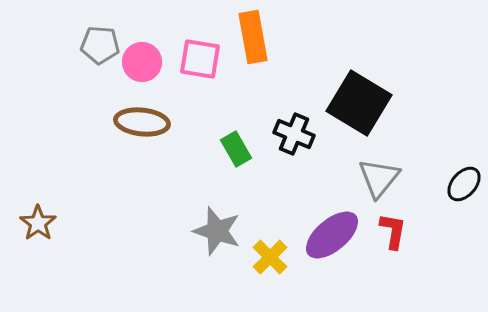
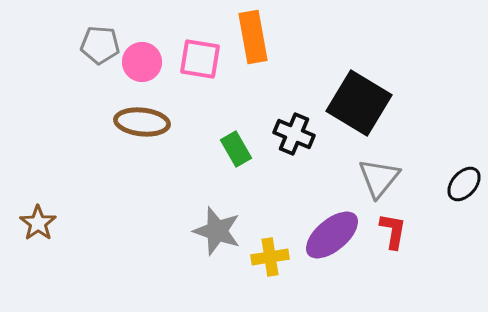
yellow cross: rotated 36 degrees clockwise
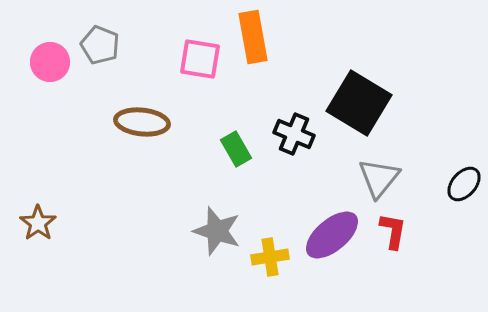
gray pentagon: rotated 18 degrees clockwise
pink circle: moved 92 px left
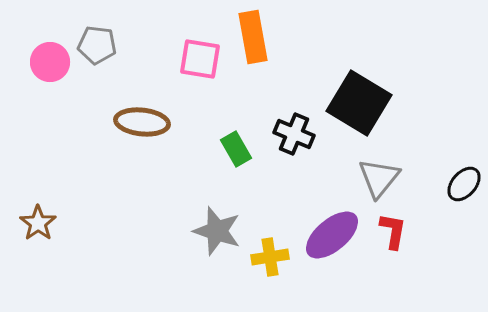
gray pentagon: moved 3 px left; rotated 15 degrees counterclockwise
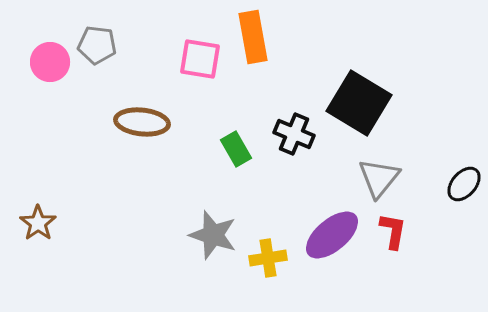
gray star: moved 4 px left, 4 px down
yellow cross: moved 2 px left, 1 px down
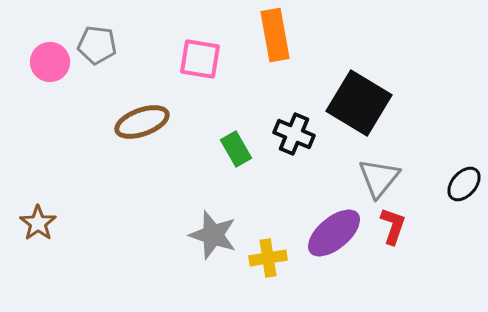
orange rectangle: moved 22 px right, 2 px up
brown ellipse: rotated 26 degrees counterclockwise
red L-shape: moved 5 px up; rotated 9 degrees clockwise
purple ellipse: moved 2 px right, 2 px up
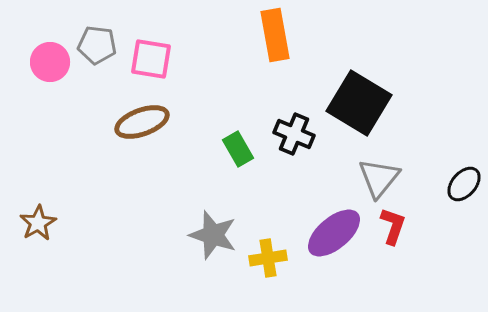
pink square: moved 49 px left
green rectangle: moved 2 px right
brown star: rotated 6 degrees clockwise
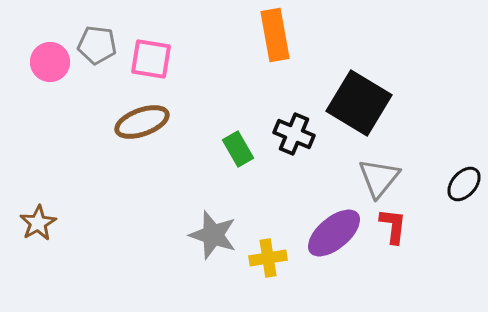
red L-shape: rotated 12 degrees counterclockwise
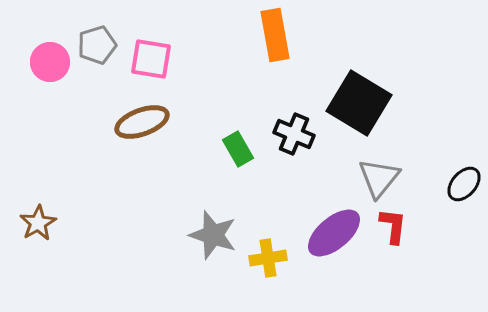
gray pentagon: rotated 24 degrees counterclockwise
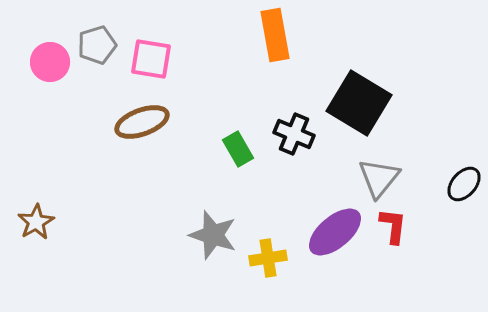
brown star: moved 2 px left, 1 px up
purple ellipse: moved 1 px right, 1 px up
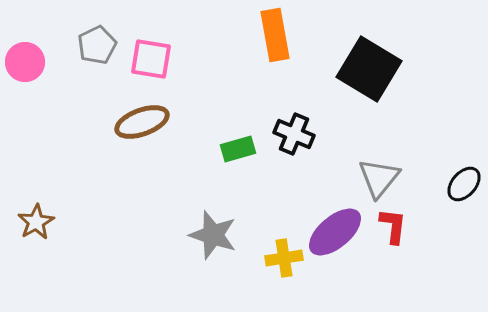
gray pentagon: rotated 9 degrees counterclockwise
pink circle: moved 25 px left
black square: moved 10 px right, 34 px up
green rectangle: rotated 76 degrees counterclockwise
yellow cross: moved 16 px right
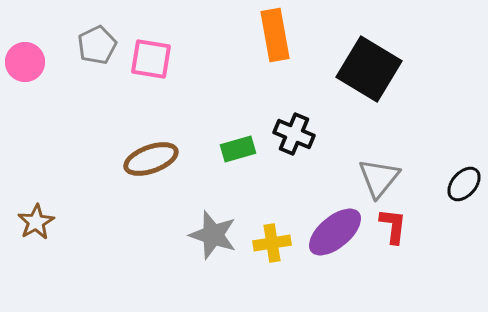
brown ellipse: moved 9 px right, 37 px down
yellow cross: moved 12 px left, 15 px up
